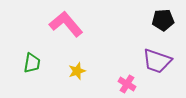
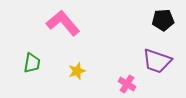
pink L-shape: moved 3 px left, 1 px up
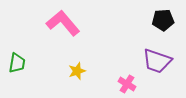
green trapezoid: moved 15 px left
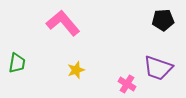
purple trapezoid: moved 1 px right, 7 px down
yellow star: moved 1 px left, 1 px up
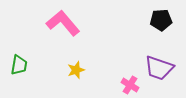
black pentagon: moved 2 px left
green trapezoid: moved 2 px right, 2 px down
purple trapezoid: moved 1 px right
pink cross: moved 3 px right, 1 px down
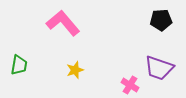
yellow star: moved 1 px left
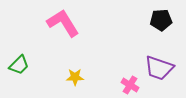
pink L-shape: rotated 8 degrees clockwise
green trapezoid: rotated 35 degrees clockwise
yellow star: moved 7 px down; rotated 18 degrees clockwise
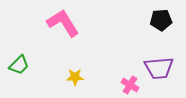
purple trapezoid: rotated 24 degrees counterclockwise
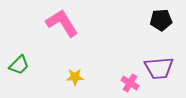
pink L-shape: moved 1 px left
pink cross: moved 2 px up
